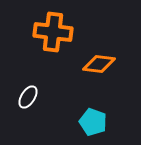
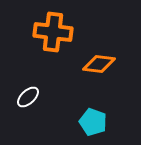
white ellipse: rotated 15 degrees clockwise
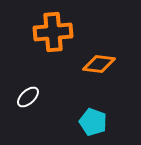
orange cross: rotated 12 degrees counterclockwise
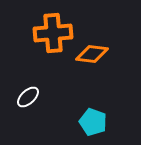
orange cross: moved 1 px down
orange diamond: moved 7 px left, 10 px up
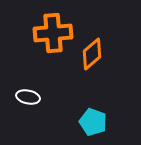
orange diamond: rotated 48 degrees counterclockwise
white ellipse: rotated 55 degrees clockwise
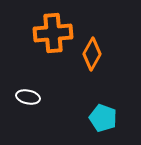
orange diamond: rotated 20 degrees counterclockwise
cyan pentagon: moved 10 px right, 4 px up
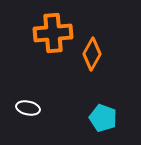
white ellipse: moved 11 px down
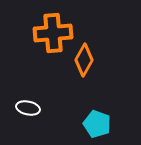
orange diamond: moved 8 px left, 6 px down
cyan pentagon: moved 6 px left, 6 px down
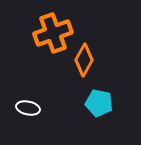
orange cross: rotated 15 degrees counterclockwise
cyan pentagon: moved 2 px right, 21 px up; rotated 8 degrees counterclockwise
